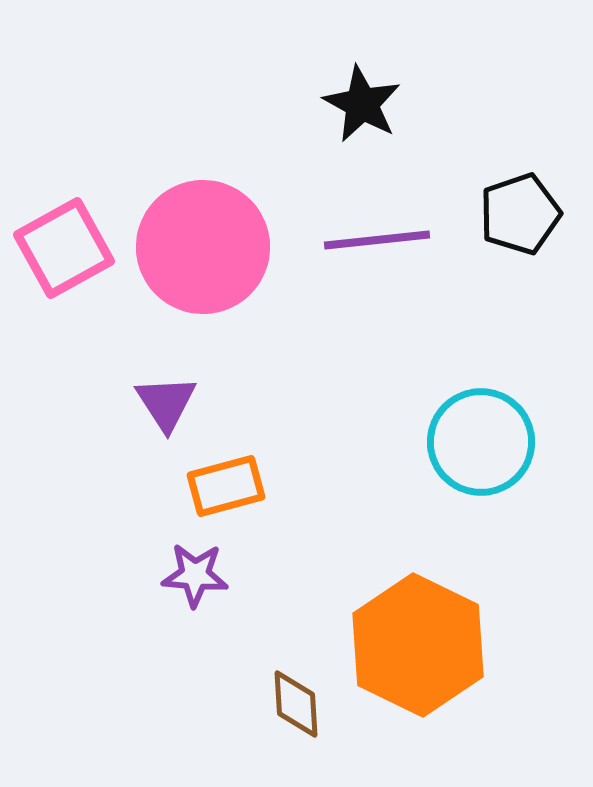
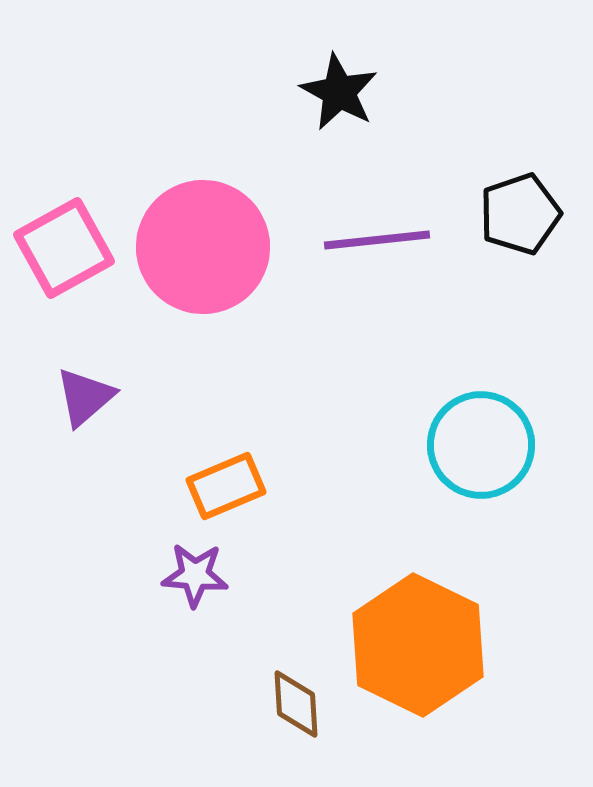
black star: moved 23 px left, 12 px up
purple triangle: moved 81 px left, 6 px up; rotated 22 degrees clockwise
cyan circle: moved 3 px down
orange rectangle: rotated 8 degrees counterclockwise
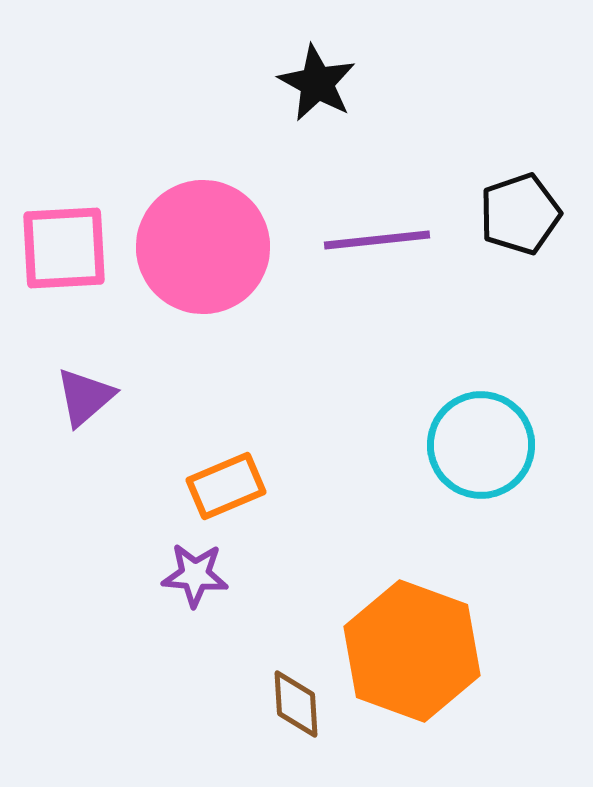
black star: moved 22 px left, 9 px up
pink square: rotated 26 degrees clockwise
orange hexagon: moved 6 px left, 6 px down; rotated 6 degrees counterclockwise
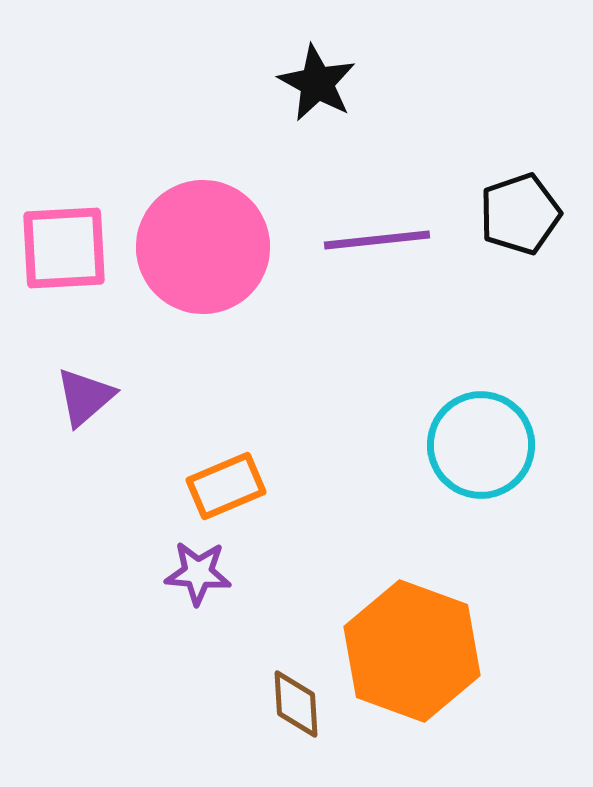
purple star: moved 3 px right, 2 px up
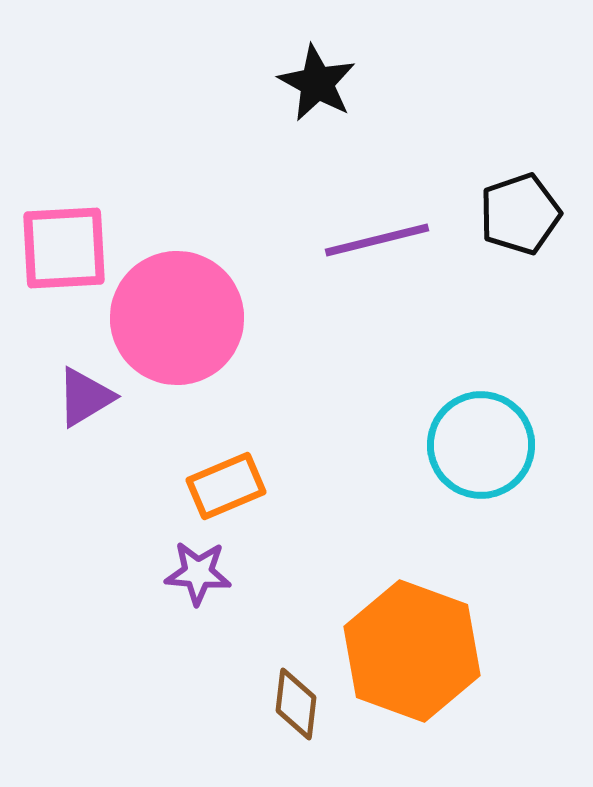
purple line: rotated 8 degrees counterclockwise
pink circle: moved 26 px left, 71 px down
purple triangle: rotated 10 degrees clockwise
brown diamond: rotated 10 degrees clockwise
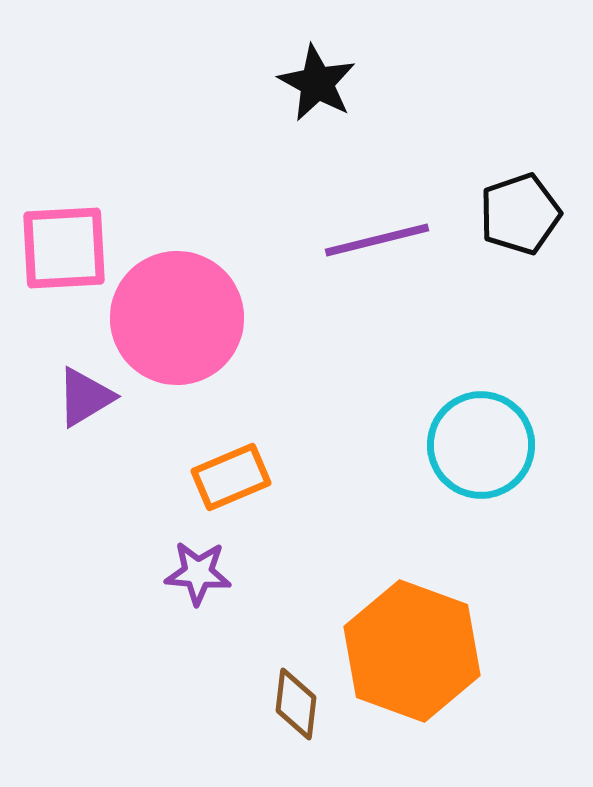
orange rectangle: moved 5 px right, 9 px up
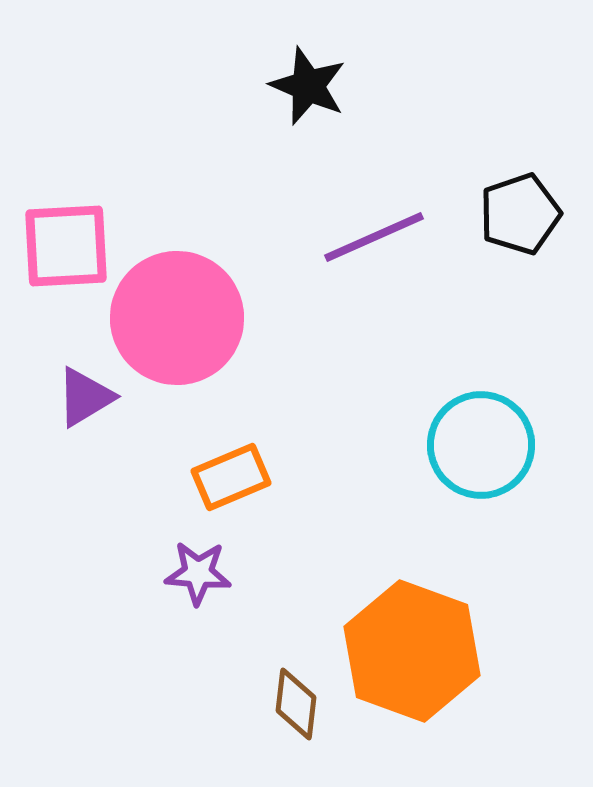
black star: moved 9 px left, 3 px down; rotated 6 degrees counterclockwise
purple line: moved 3 px left, 3 px up; rotated 10 degrees counterclockwise
pink square: moved 2 px right, 2 px up
